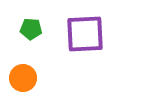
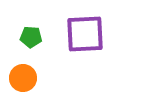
green pentagon: moved 8 px down
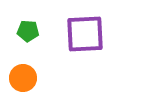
green pentagon: moved 3 px left, 6 px up
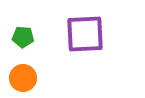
green pentagon: moved 5 px left, 6 px down
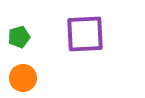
green pentagon: moved 4 px left; rotated 20 degrees counterclockwise
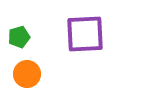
orange circle: moved 4 px right, 4 px up
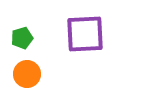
green pentagon: moved 3 px right, 1 px down
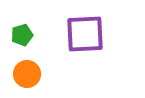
green pentagon: moved 3 px up
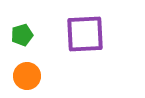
orange circle: moved 2 px down
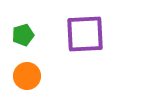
green pentagon: moved 1 px right
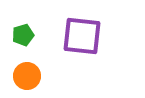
purple square: moved 3 px left, 2 px down; rotated 9 degrees clockwise
